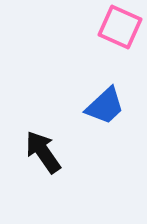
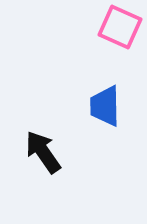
blue trapezoid: rotated 132 degrees clockwise
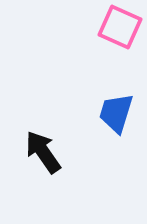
blue trapezoid: moved 11 px right, 7 px down; rotated 18 degrees clockwise
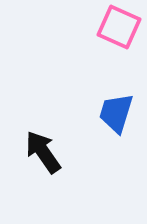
pink square: moved 1 px left
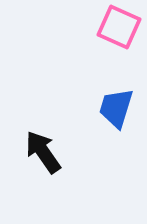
blue trapezoid: moved 5 px up
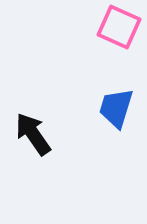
black arrow: moved 10 px left, 18 px up
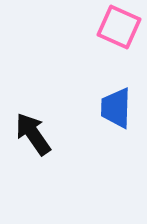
blue trapezoid: rotated 15 degrees counterclockwise
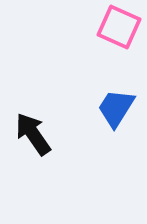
blue trapezoid: rotated 30 degrees clockwise
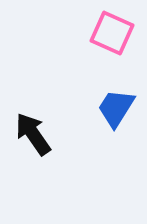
pink square: moved 7 px left, 6 px down
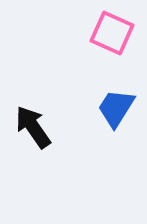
black arrow: moved 7 px up
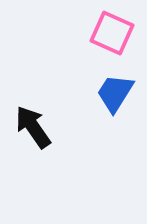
blue trapezoid: moved 1 px left, 15 px up
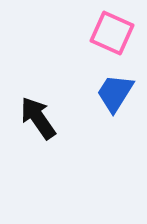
black arrow: moved 5 px right, 9 px up
